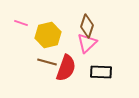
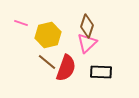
brown line: rotated 24 degrees clockwise
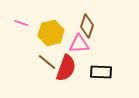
yellow hexagon: moved 3 px right, 2 px up
pink triangle: moved 8 px left, 1 px down; rotated 40 degrees clockwise
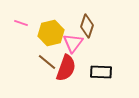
pink triangle: moved 6 px left, 1 px up; rotated 50 degrees counterclockwise
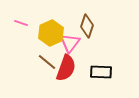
yellow hexagon: rotated 10 degrees counterclockwise
pink triangle: moved 3 px left
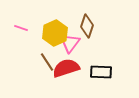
pink line: moved 5 px down
yellow hexagon: moved 4 px right
brown line: rotated 18 degrees clockwise
red semicircle: rotated 128 degrees counterclockwise
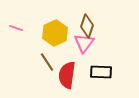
pink line: moved 5 px left
pink triangle: moved 14 px right
red semicircle: moved 1 px right, 7 px down; rotated 64 degrees counterclockwise
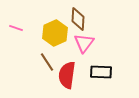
brown diamond: moved 9 px left, 7 px up; rotated 15 degrees counterclockwise
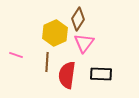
brown diamond: rotated 30 degrees clockwise
pink line: moved 27 px down
brown line: rotated 36 degrees clockwise
black rectangle: moved 2 px down
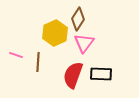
brown line: moved 9 px left
red semicircle: moved 6 px right; rotated 12 degrees clockwise
